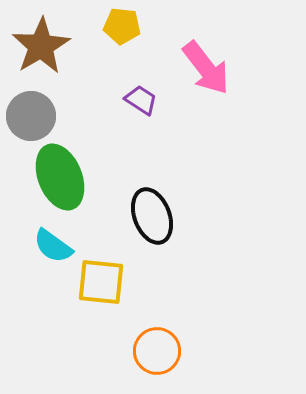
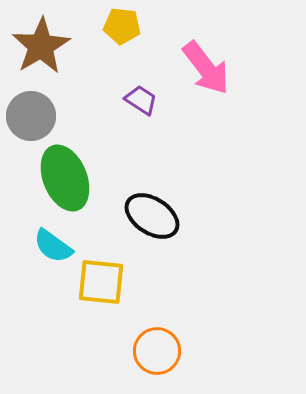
green ellipse: moved 5 px right, 1 px down
black ellipse: rotated 36 degrees counterclockwise
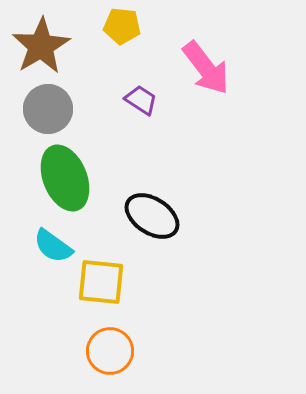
gray circle: moved 17 px right, 7 px up
orange circle: moved 47 px left
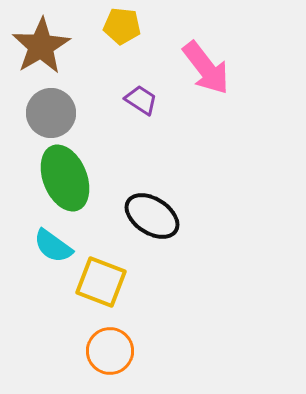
gray circle: moved 3 px right, 4 px down
yellow square: rotated 15 degrees clockwise
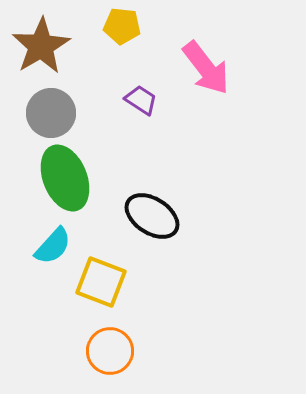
cyan semicircle: rotated 84 degrees counterclockwise
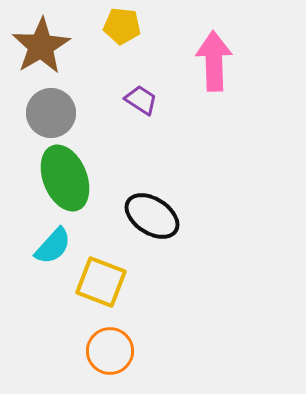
pink arrow: moved 8 px right, 7 px up; rotated 144 degrees counterclockwise
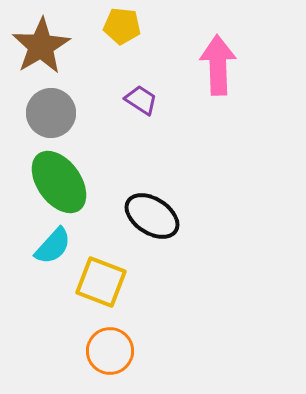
pink arrow: moved 4 px right, 4 px down
green ellipse: moved 6 px left, 4 px down; rotated 14 degrees counterclockwise
